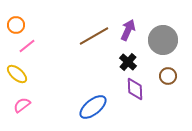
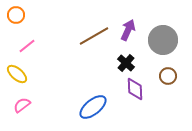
orange circle: moved 10 px up
black cross: moved 2 px left, 1 px down
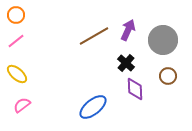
pink line: moved 11 px left, 5 px up
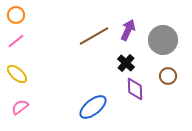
pink semicircle: moved 2 px left, 2 px down
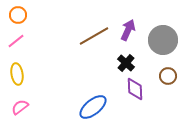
orange circle: moved 2 px right
yellow ellipse: rotated 40 degrees clockwise
